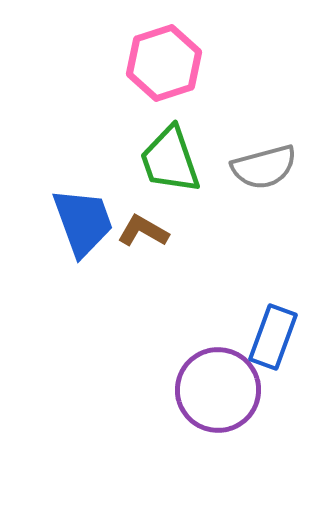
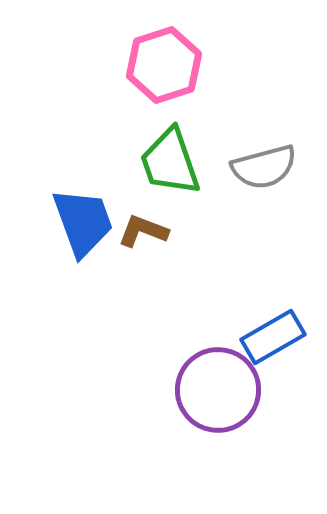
pink hexagon: moved 2 px down
green trapezoid: moved 2 px down
brown L-shape: rotated 9 degrees counterclockwise
blue rectangle: rotated 40 degrees clockwise
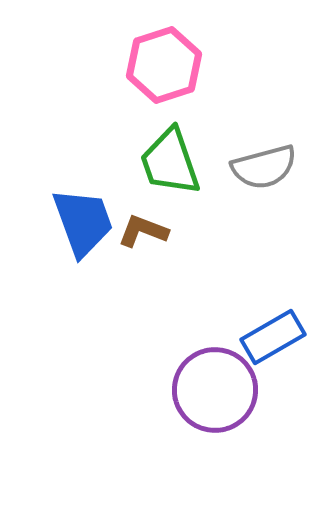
purple circle: moved 3 px left
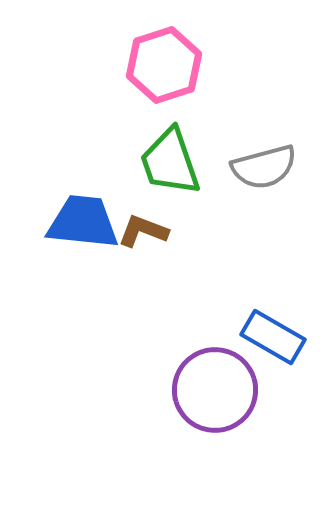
blue trapezoid: rotated 64 degrees counterclockwise
blue rectangle: rotated 60 degrees clockwise
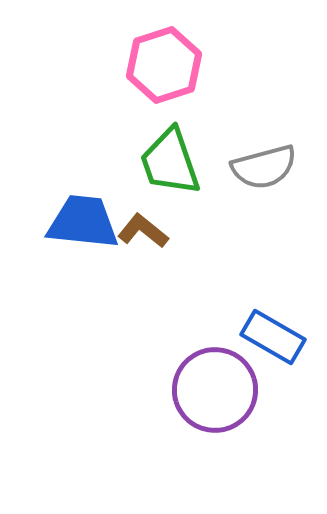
brown L-shape: rotated 18 degrees clockwise
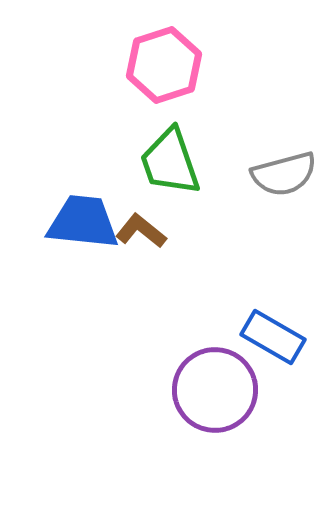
gray semicircle: moved 20 px right, 7 px down
brown L-shape: moved 2 px left
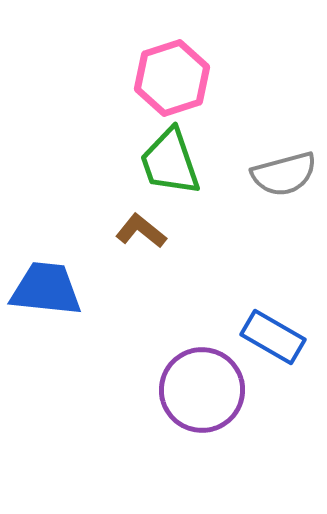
pink hexagon: moved 8 px right, 13 px down
blue trapezoid: moved 37 px left, 67 px down
purple circle: moved 13 px left
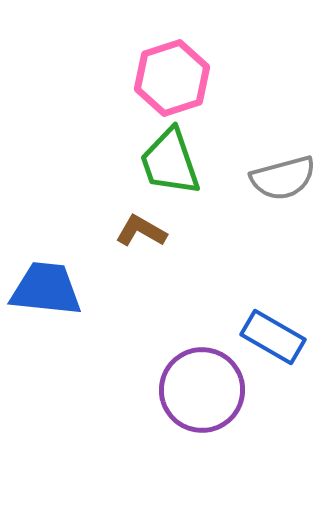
gray semicircle: moved 1 px left, 4 px down
brown L-shape: rotated 9 degrees counterclockwise
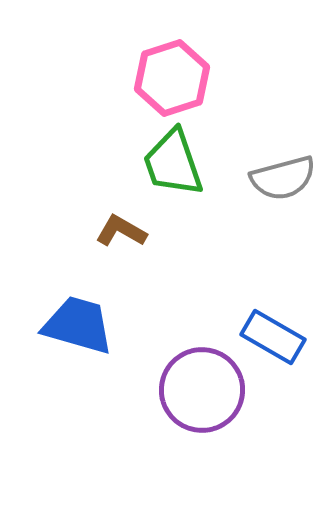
green trapezoid: moved 3 px right, 1 px down
brown L-shape: moved 20 px left
blue trapezoid: moved 32 px right, 36 px down; rotated 10 degrees clockwise
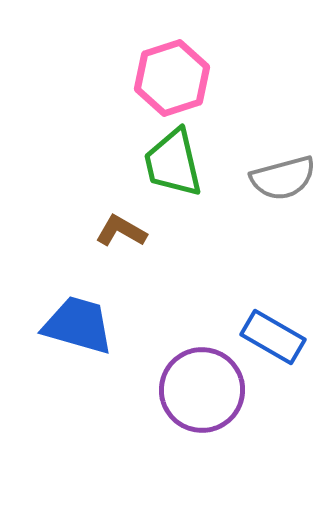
green trapezoid: rotated 6 degrees clockwise
